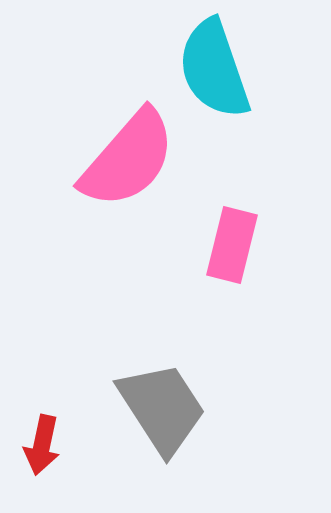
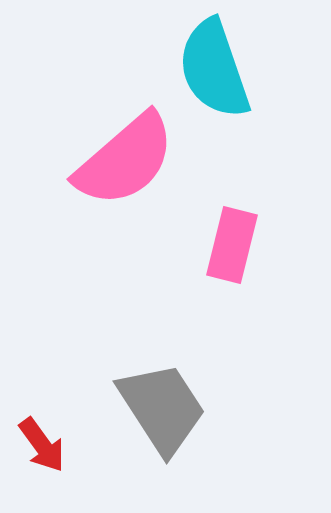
pink semicircle: moved 3 px left, 1 px down; rotated 8 degrees clockwise
red arrow: rotated 48 degrees counterclockwise
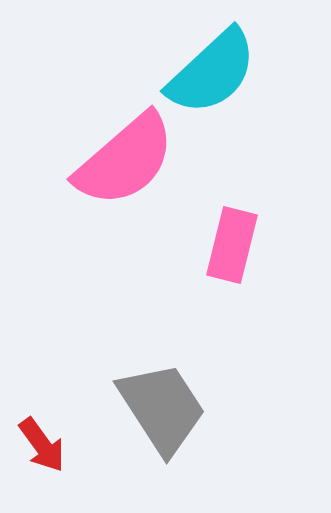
cyan semicircle: moved 2 px left, 3 px down; rotated 114 degrees counterclockwise
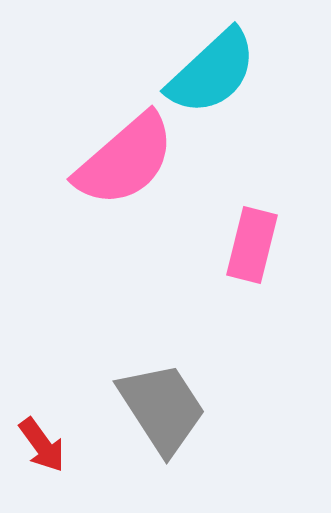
pink rectangle: moved 20 px right
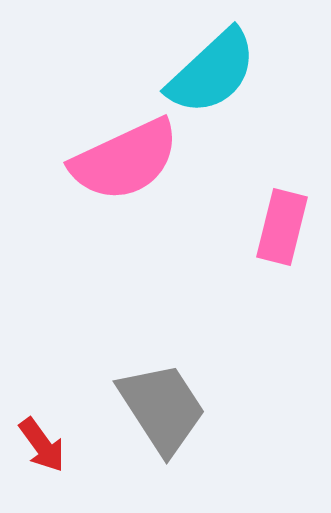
pink semicircle: rotated 16 degrees clockwise
pink rectangle: moved 30 px right, 18 px up
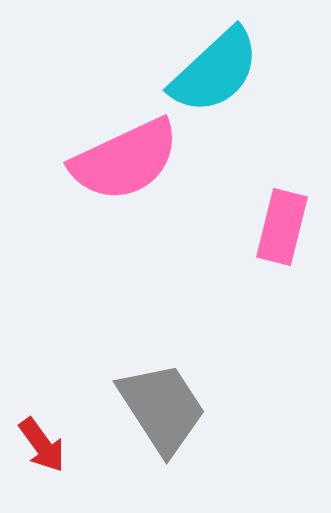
cyan semicircle: moved 3 px right, 1 px up
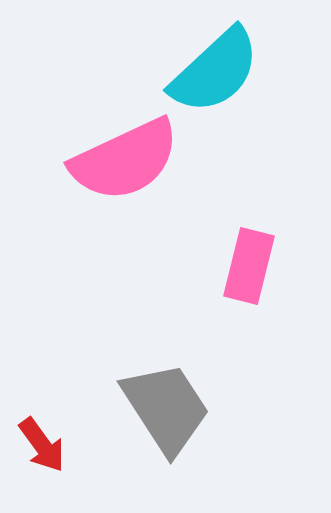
pink rectangle: moved 33 px left, 39 px down
gray trapezoid: moved 4 px right
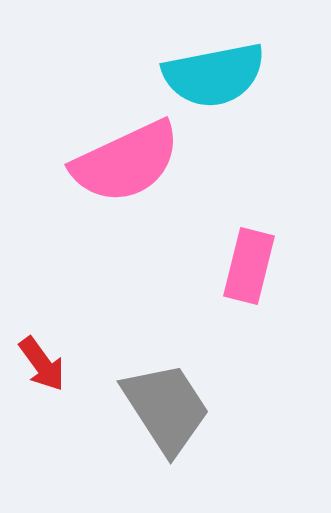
cyan semicircle: moved 1 px left, 4 px down; rotated 32 degrees clockwise
pink semicircle: moved 1 px right, 2 px down
red arrow: moved 81 px up
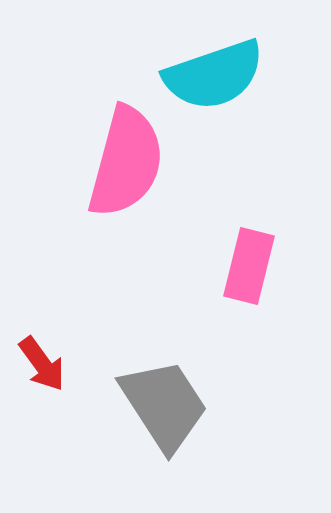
cyan semicircle: rotated 8 degrees counterclockwise
pink semicircle: rotated 50 degrees counterclockwise
gray trapezoid: moved 2 px left, 3 px up
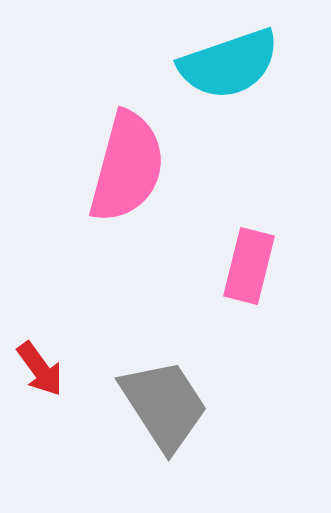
cyan semicircle: moved 15 px right, 11 px up
pink semicircle: moved 1 px right, 5 px down
red arrow: moved 2 px left, 5 px down
